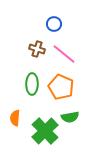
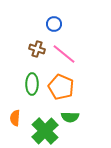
green semicircle: rotated 12 degrees clockwise
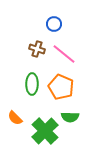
orange semicircle: rotated 49 degrees counterclockwise
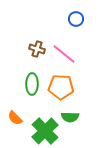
blue circle: moved 22 px right, 5 px up
orange pentagon: rotated 20 degrees counterclockwise
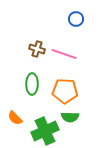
pink line: rotated 20 degrees counterclockwise
orange pentagon: moved 4 px right, 4 px down
green cross: rotated 20 degrees clockwise
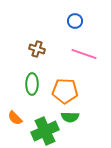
blue circle: moved 1 px left, 2 px down
pink line: moved 20 px right
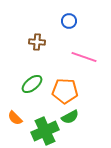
blue circle: moved 6 px left
brown cross: moved 7 px up; rotated 14 degrees counterclockwise
pink line: moved 3 px down
green ellipse: rotated 50 degrees clockwise
green semicircle: rotated 30 degrees counterclockwise
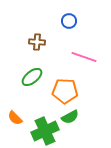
green ellipse: moved 7 px up
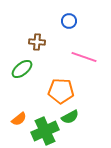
green ellipse: moved 10 px left, 8 px up
orange pentagon: moved 4 px left
orange semicircle: moved 4 px right, 1 px down; rotated 84 degrees counterclockwise
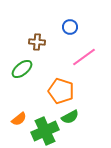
blue circle: moved 1 px right, 6 px down
pink line: rotated 55 degrees counterclockwise
orange pentagon: rotated 15 degrees clockwise
